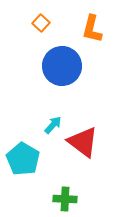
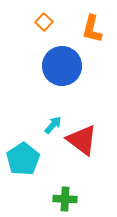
orange square: moved 3 px right, 1 px up
red triangle: moved 1 px left, 2 px up
cyan pentagon: rotated 8 degrees clockwise
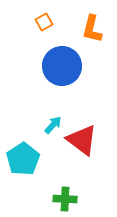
orange square: rotated 18 degrees clockwise
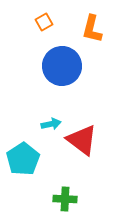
cyan arrow: moved 2 px left, 1 px up; rotated 36 degrees clockwise
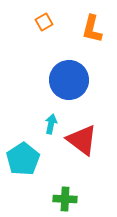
blue circle: moved 7 px right, 14 px down
cyan arrow: rotated 66 degrees counterclockwise
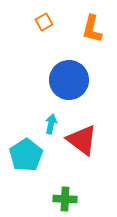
cyan pentagon: moved 3 px right, 4 px up
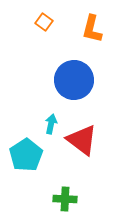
orange square: rotated 24 degrees counterclockwise
blue circle: moved 5 px right
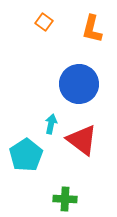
blue circle: moved 5 px right, 4 px down
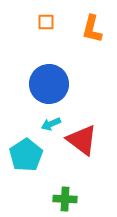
orange square: moved 2 px right; rotated 36 degrees counterclockwise
blue circle: moved 30 px left
cyan arrow: rotated 126 degrees counterclockwise
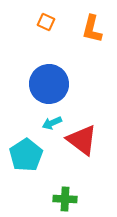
orange square: rotated 24 degrees clockwise
cyan arrow: moved 1 px right, 1 px up
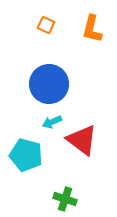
orange square: moved 3 px down
cyan arrow: moved 1 px up
cyan pentagon: rotated 24 degrees counterclockwise
green cross: rotated 15 degrees clockwise
